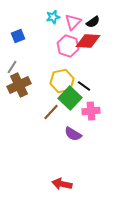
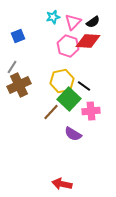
green square: moved 1 px left, 1 px down
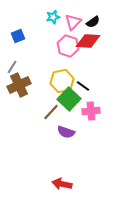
black line: moved 1 px left
purple semicircle: moved 7 px left, 2 px up; rotated 12 degrees counterclockwise
